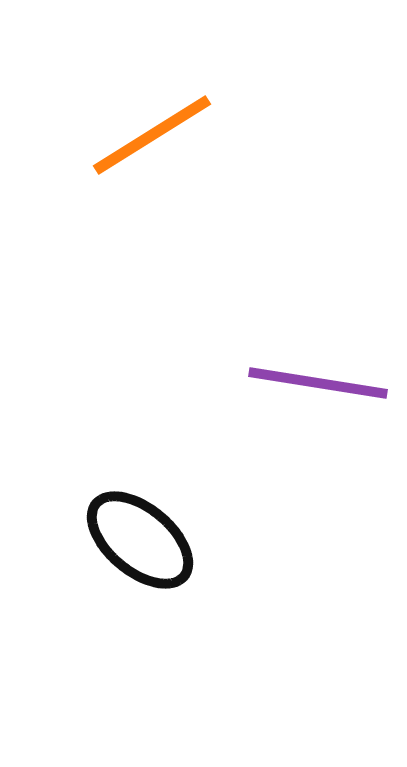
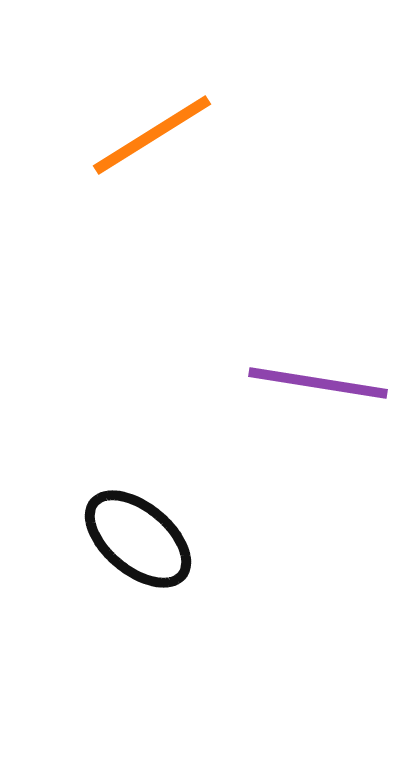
black ellipse: moved 2 px left, 1 px up
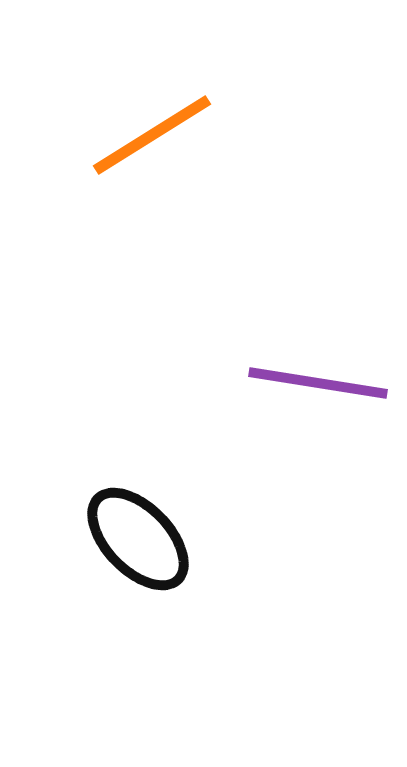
black ellipse: rotated 6 degrees clockwise
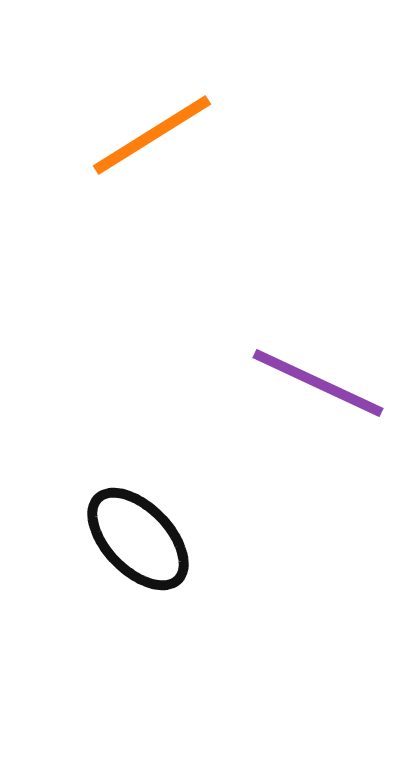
purple line: rotated 16 degrees clockwise
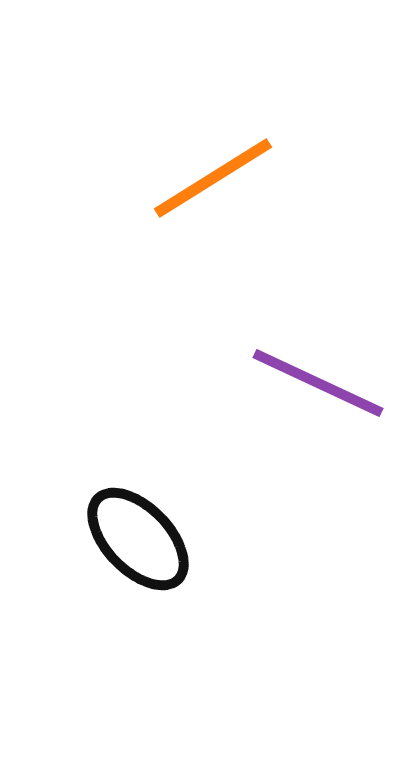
orange line: moved 61 px right, 43 px down
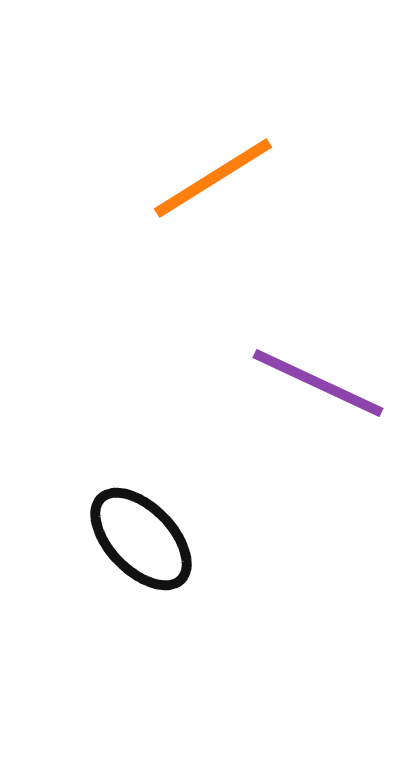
black ellipse: moved 3 px right
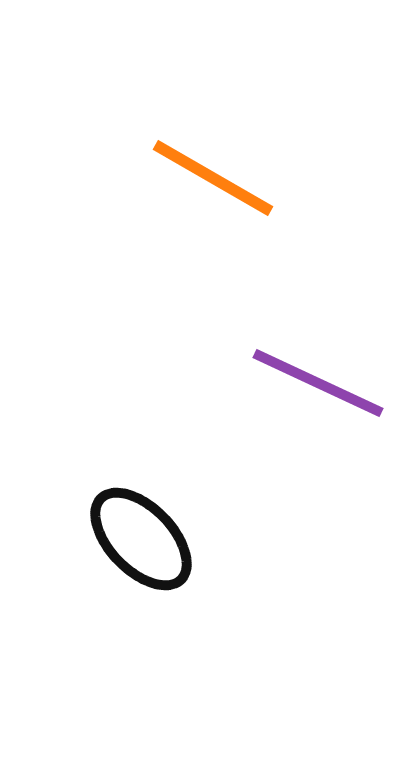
orange line: rotated 62 degrees clockwise
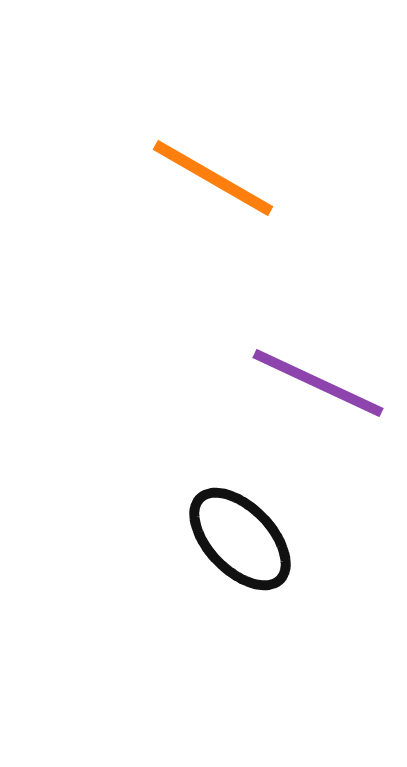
black ellipse: moved 99 px right
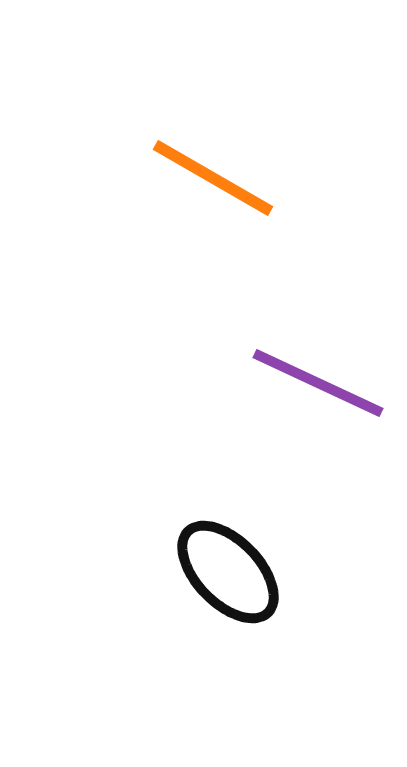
black ellipse: moved 12 px left, 33 px down
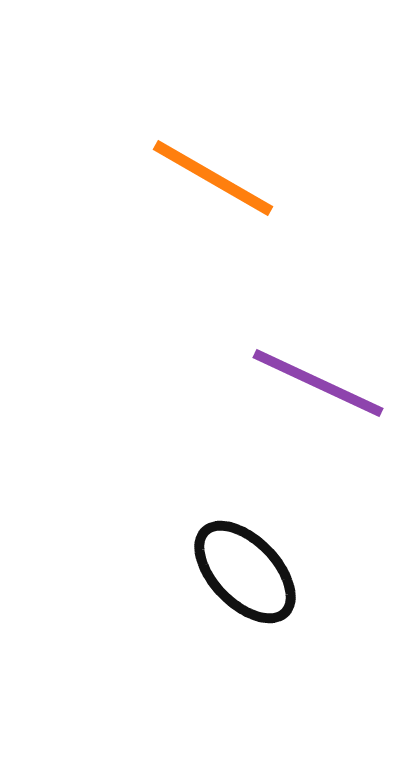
black ellipse: moved 17 px right
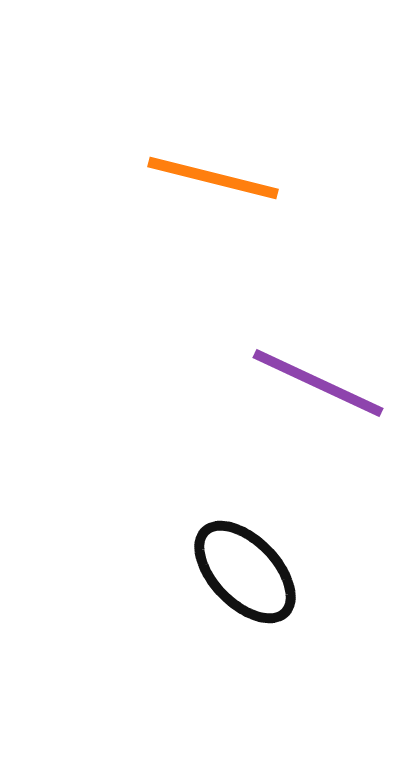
orange line: rotated 16 degrees counterclockwise
